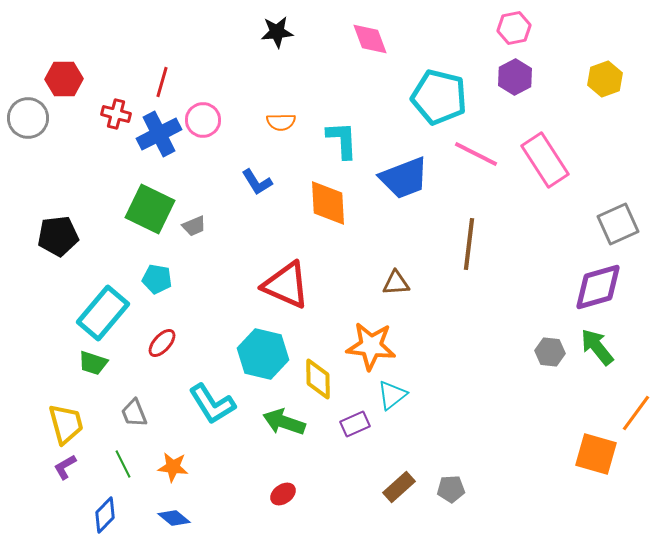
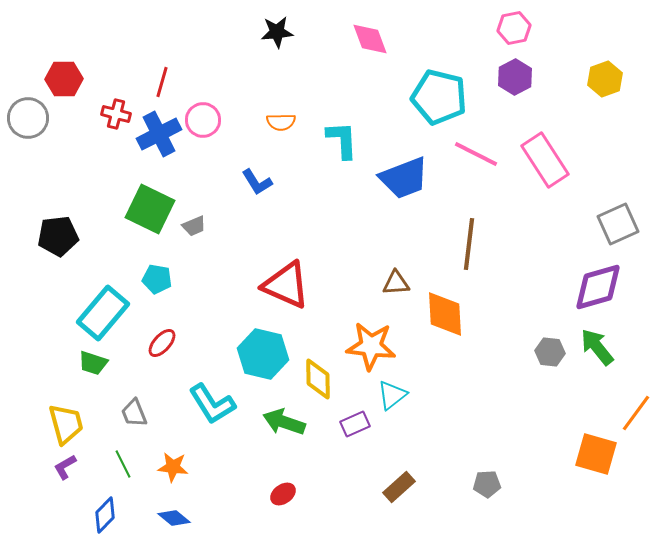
orange diamond at (328, 203): moved 117 px right, 111 px down
gray pentagon at (451, 489): moved 36 px right, 5 px up
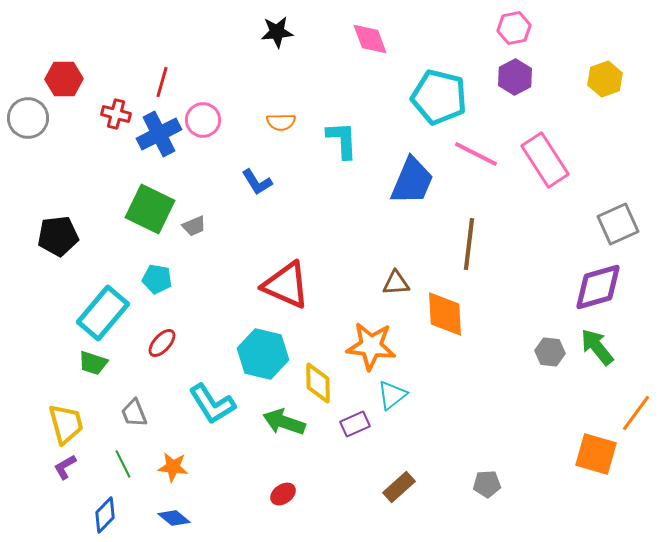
blue trapezoid at (404, 178): moved 8 px right, 3 px down; rotated 46 degrees counterclockwise
yellow diamond at (318, 379): moved 4 px down
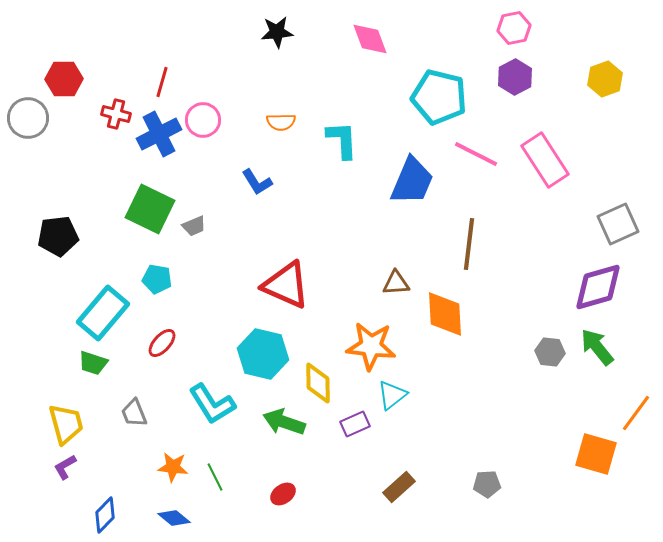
green line at (123, 464): moved 92 px right, 13 px down
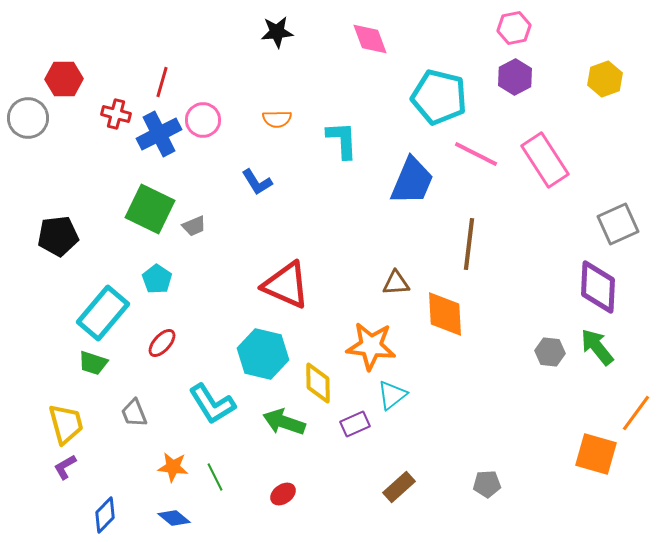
orange semicircle at (281, 122): moved 4 px left, 3 px up
cyan pentagon at (157, 279): rotated 24 degrees clockwise
purple diamond at (598, 287): rotated 72 degrees counterclockwise
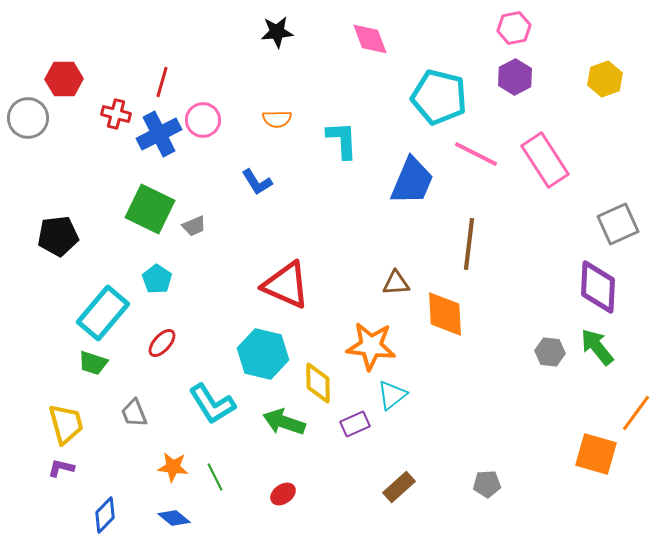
purple L-shape at (65, 467): moved 4 px left, 1 px down; rotated 44 degrees clockwise
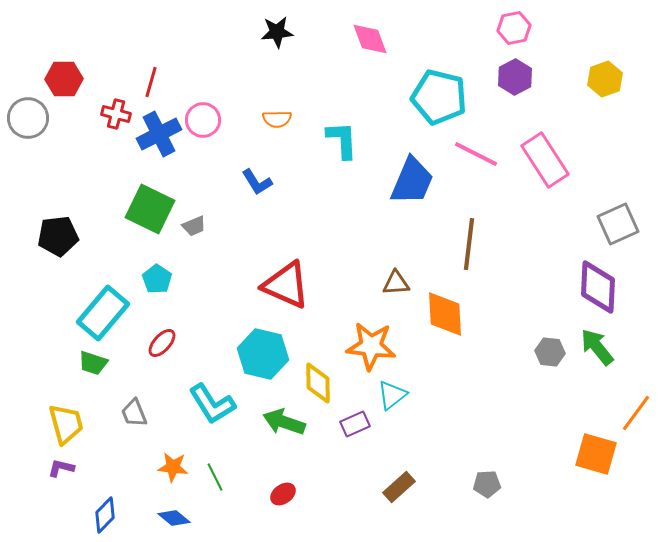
red line at (162, 82): moved 11 px left
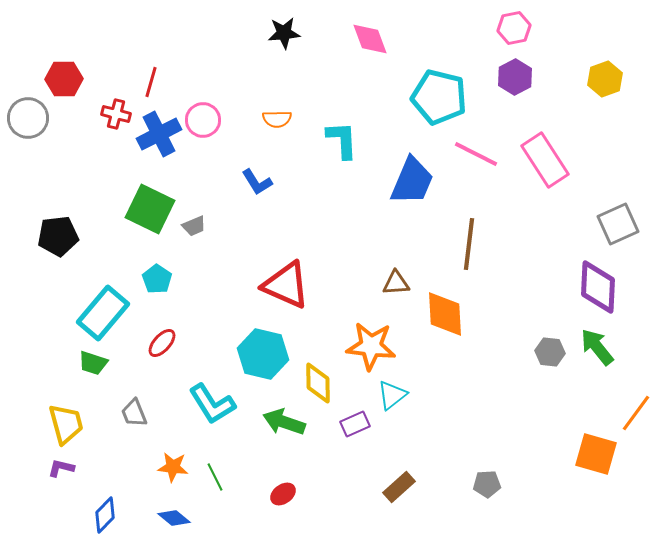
black star at (277, 32): moved 7 px right, 1 px down
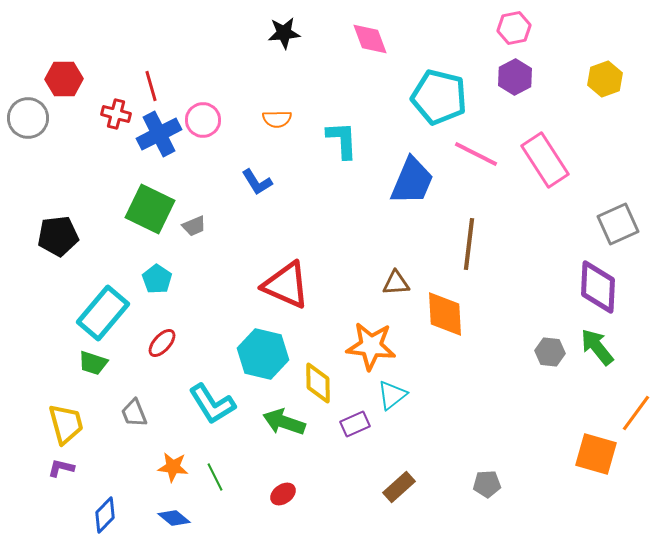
red line at (151, 82): moved 4 px down; rotated 32 degrees counterclockwise
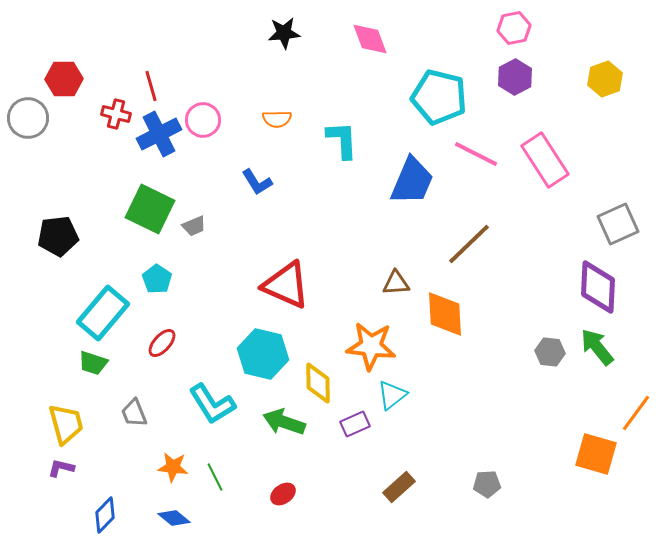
brown line at (469, 244): rotated 39 degrees clockwise
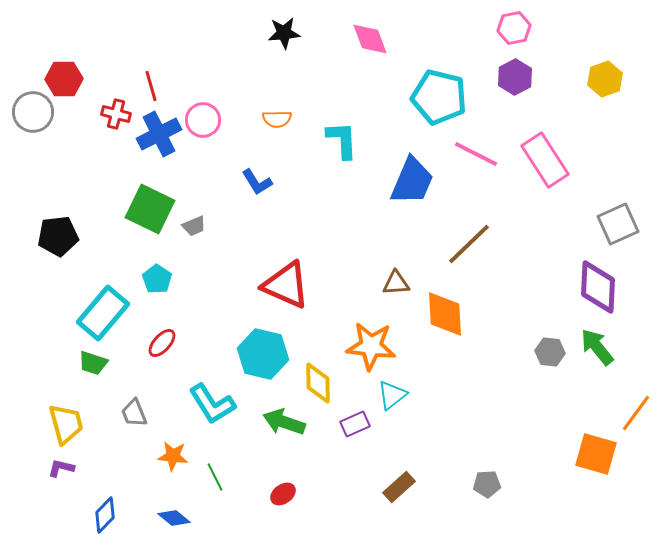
gray circle at (28, 118): moved 5 px right, 6 px up
orange star at (173, 467): moved 11 px up
